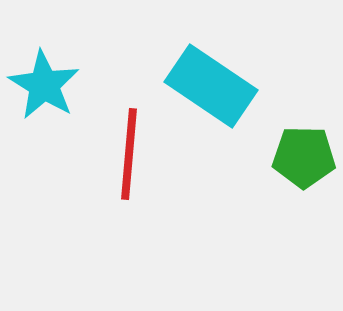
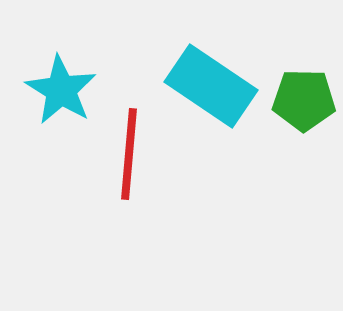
cyan star: moved 17 px right, 5 px down
green pentagon: moved 57 px up
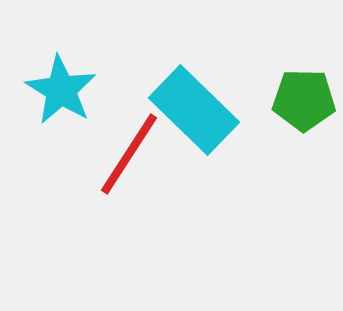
cyan rectangle: moved 17 px left, 24 px down; rotated 10 degrees clockwise
red line: rotated 28 degrees clockwise
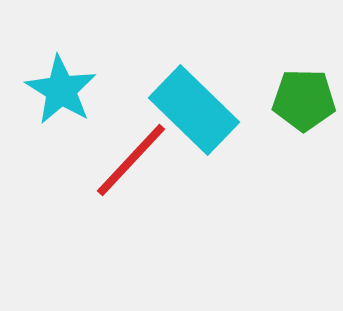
red line: moved 2 px right, 6 px down; rotated 10 degrees clockwise
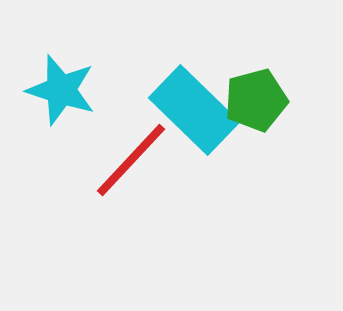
cyan star: rotated 14 degrees counterclockwise
green pentagon: moved 48 px left; rotated 16 degrees counterclockwise
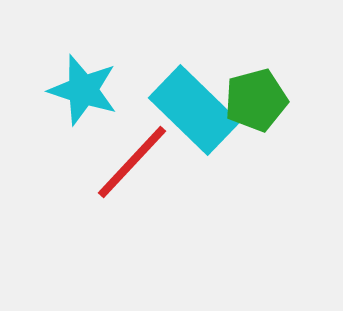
cyan star: moved 22 px right
red line: moved 1 px right, 2 px down
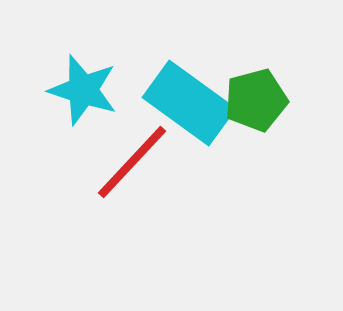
cyan rectangle: moved 5 px left, 7 px up; rotated 8 degrees counterclockwise
